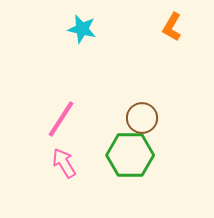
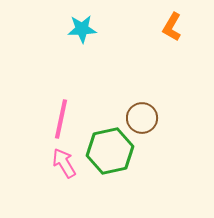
cyan star: rotated 16 degrees counterclockwise
pink line: rotated 21 degrees counterclockwise
green hexagon: moved 20 px left, 4 px up; rotated 12 degrees counterclockwise
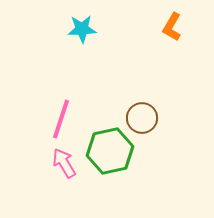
pink line: rotated 6 degrees clockwise
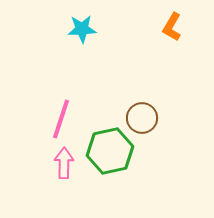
pink arrow: rotated 32 degrees clockwise
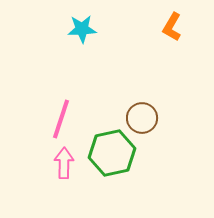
green hexagon: moved 2 px right, 2 px down
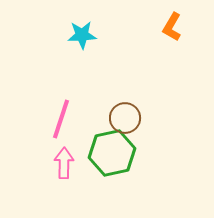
cyan star: moved 6 px down
brown circle: moved 17 px left
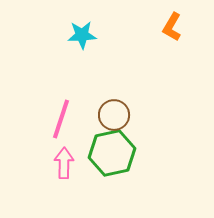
brown circle: moved 11 px left, 3 px up
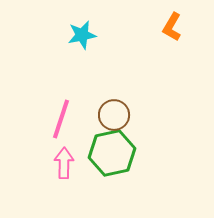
cyan star: rotated 8 degrees counterclockwise
